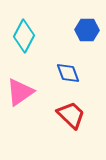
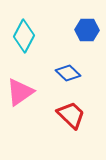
blue diamond: rotated 25 degrees counterclockwise
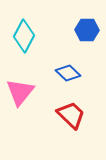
pink triangle: rotated 16 degrees counterclockwise
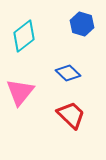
blue hexagon: moved 5 px left, 6 px up; rotated 15 degrees clockwise
cyan diamond: rotated 24 degrees clockwise
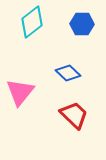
blue hexagon: rotated 15 degrees counterclockwise
cyan diamond: moved 8 px right, 14 px up
red trapezoid: moved 3 px right
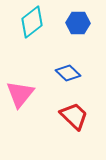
blue hexagon: moved 4 px left, 1 px up
pink triangle: moved 2 px down
red trapezoid: moved 1 px down
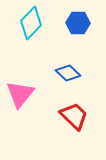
cyan diamond: moved 1 px left, 1 px down; rotated 8 degrees counterclockwise
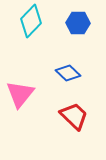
cyan diamond: moved 2 px up
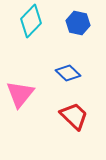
blue hexagon: rotated 10 degrees clockwise
